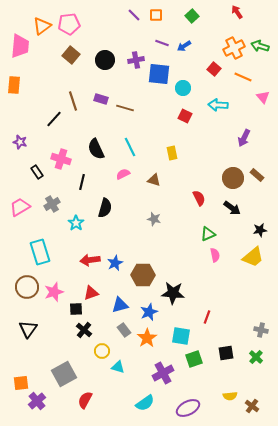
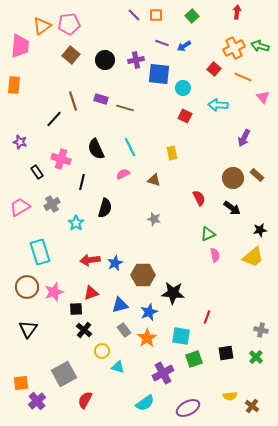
red arrow at (237, 12): rotated 40 degrees clockwise
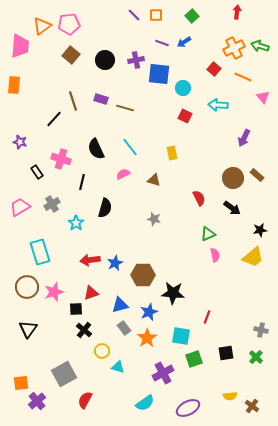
blue arrow at (184, 46): moved 4 px up
cyan line at (130, 147): rotated 12 degrees counterclockwise
gray rectangle at (124, 330): moved 2 px up
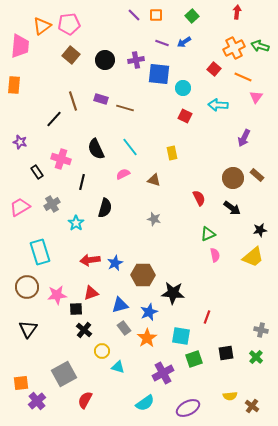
pink triangle at (263, 97): moved 7 px left; rotated 16 degrees clockwise
pink star at (54, 292): moved 3 px right, 3 px down; rotated 12 degrees clockwise
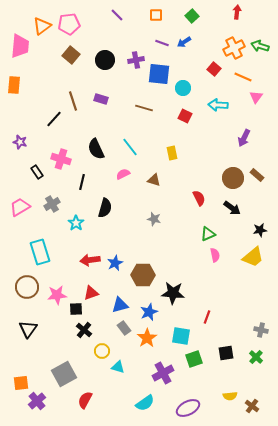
purple line at (134, 15): moved 17 px left
brown line at (125, 108): moved 19 px right
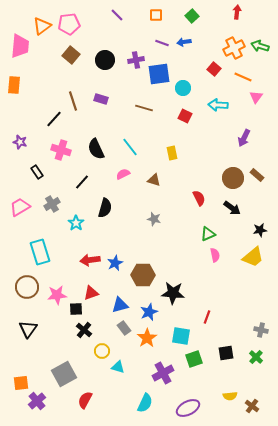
blue arrow at (184, 42): rotated 24 degrees clockwise
blue square at (159, 74): rotated 15 degrees counterclockwise
pink cross at (61, 159): moved 9 px up
black line at (82, 182): rotated 28 degrees clockwise
cyan semicircle at (145, 403): rotated 30 degrees counterclockwise
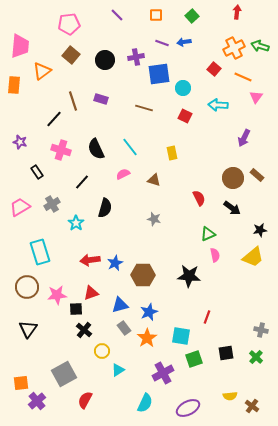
orange triangle at (42, 26): moved 45 px down
purple cross at (136, 60): moved 3 px up
black star at (173, 293): moved 16 px right, 17 px up
cyan triangle at (118, 367): moved 3 px down; rotated 48 degrees counterclockwise
